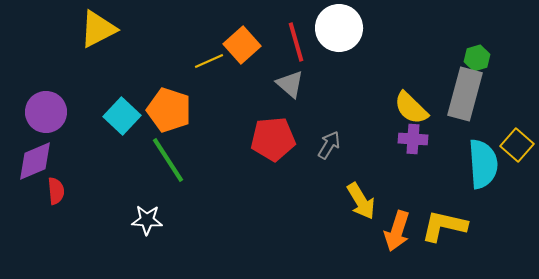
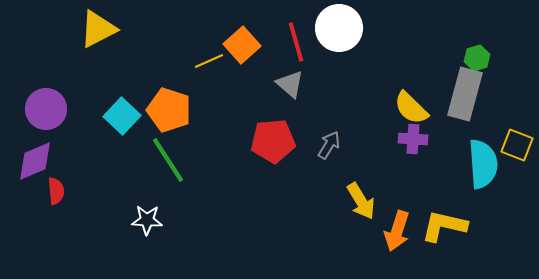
purple circle: moved 3 px up
red pentagon: moved 2 px down
yellow square: rotated 20 degrees counterclockwise
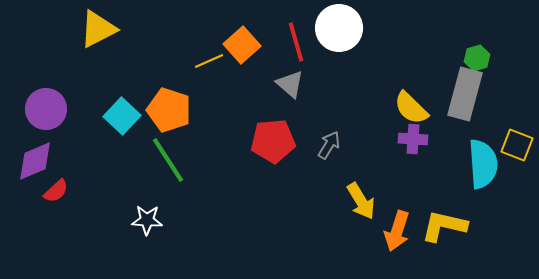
red semicircle: rotated 52 degrees clockwise
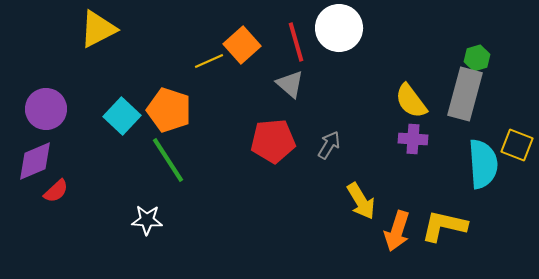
yellow semicircle: moved 7 px up; rotated 9 degrees clockwise
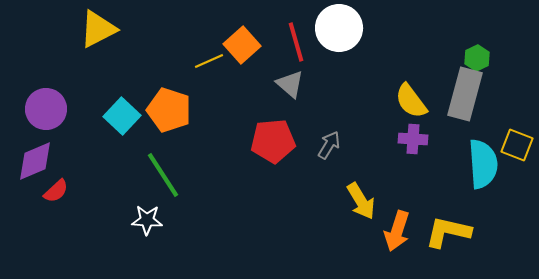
green hexagon: rotated 10 degrees counterclockwise
green line: moved 5 px left, 15 px down
yellow L-shape: moved 4 px right, 6 px down
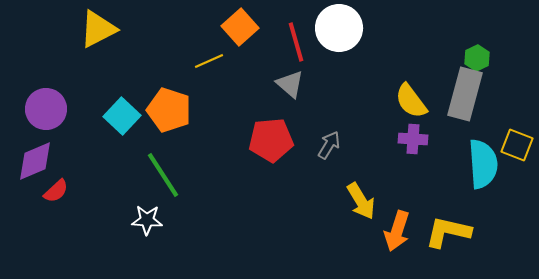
orange square: moved 2 px left, 18 px up
red pentagon: moved 2 px left, 1 px up
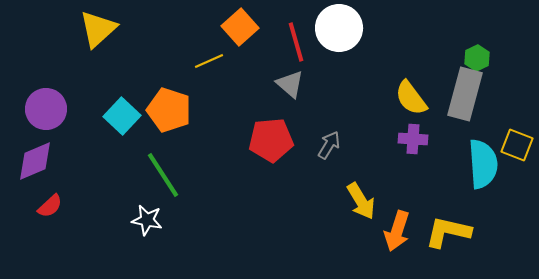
yellow triangle: rotated 15 degrees counterclockwise
yellow semicircle: moved 3 px up
red semicircle: moved 6 px left, 15 px down
white star: rotated 8 degrees clockwise
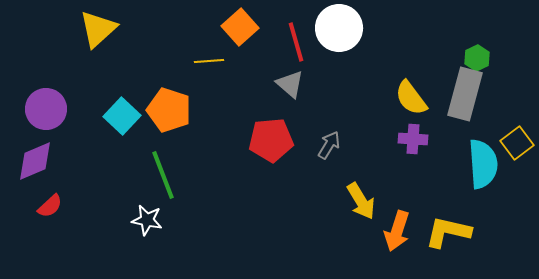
yellow line: rotated 20 degrees clockwise
yellow square: moved 2 px up; rotated 32 degrees clockwise
green line: rotated 12 degrees clockwise
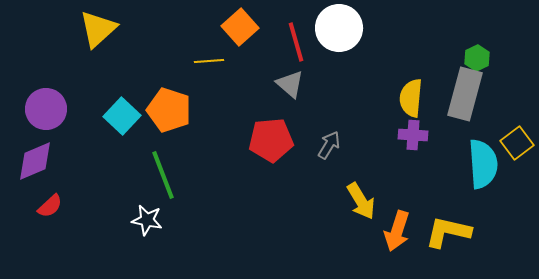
yellow semicircle: rotated 42 degrees clockwise
purple cross: moved 4 px up
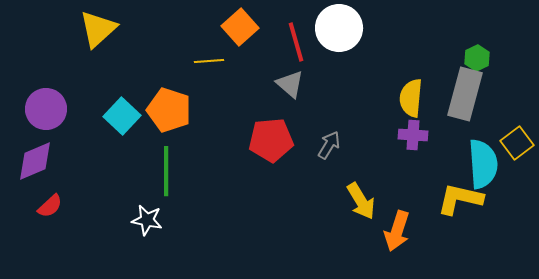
green line: moved 3 px right, 4 px up; rotated 21 degrees clockwise
yellow L-shape: moved 12 px right, 33 px up
